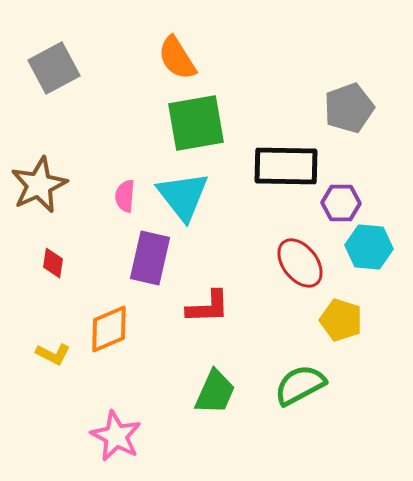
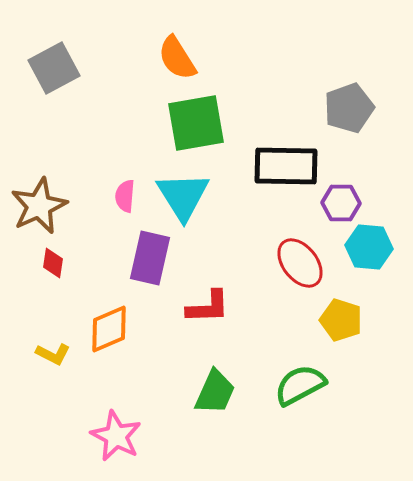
brown star: moved 21 px down
cyan triangle: rotated 6 degrees clockwise
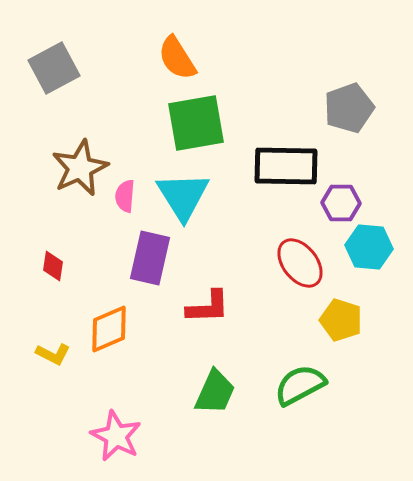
brown star: moved 41 px right, 38 px up
red diamond: moved 3 px down
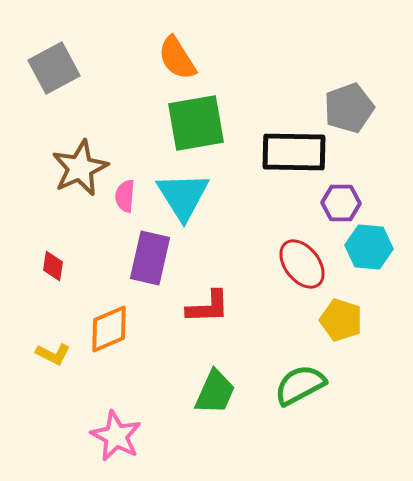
black rectangle: moved 8 px right, 14 px up
red ellipse: moved 2 px right, 1 px down
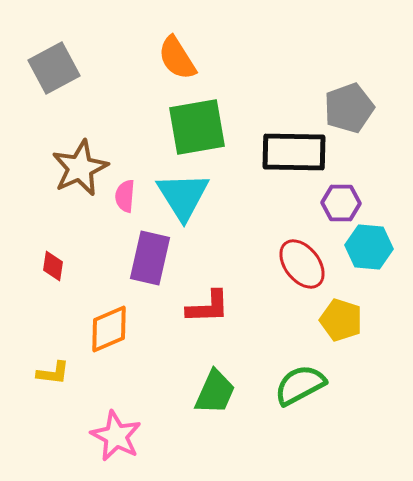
green square: moved 1 px right, 4 px down
yellow L-shape: moved 19 px down; rotated 20 degrees counterclockwise
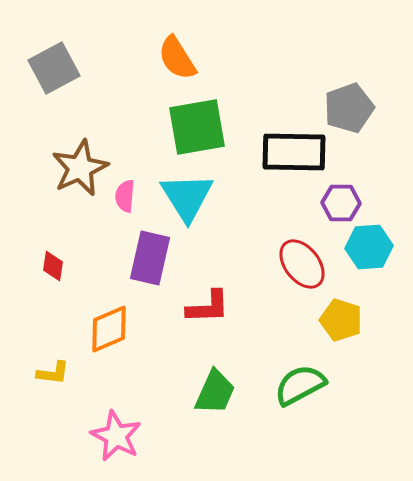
cyan triangle: moved 4 px right, 1 px down
cyan hexagon: rotated 9 degrees counterclockwise
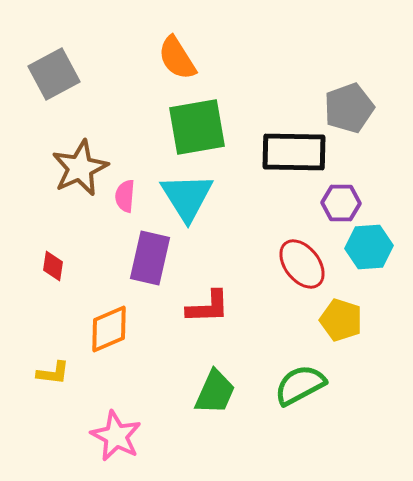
gray square: moved 6 px down
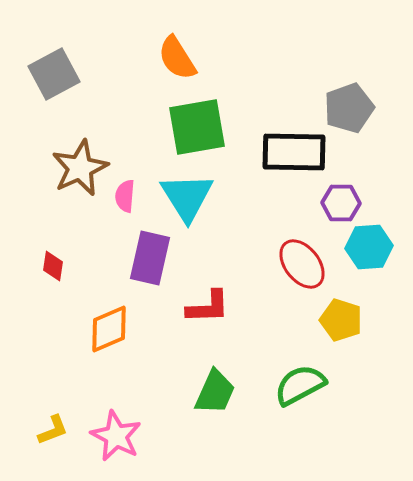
yellow L-shape: moved 57 px down; rotated 28 degrees counterclockwise
